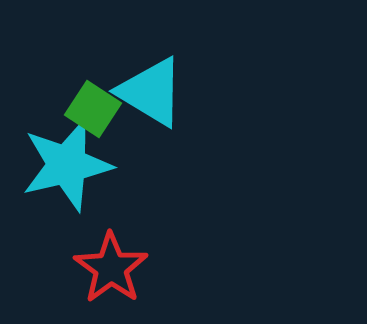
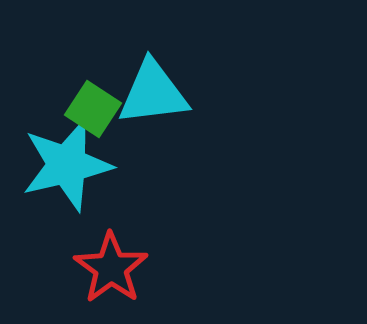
cyan triangle: moved 2 px right, 1 px down; rotated 38 degrees counterclockwise
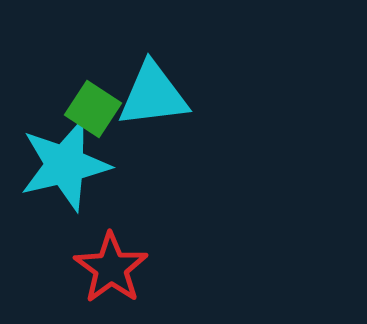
cyan triangle: moved 2 px down
cyan star: moved 2 px left
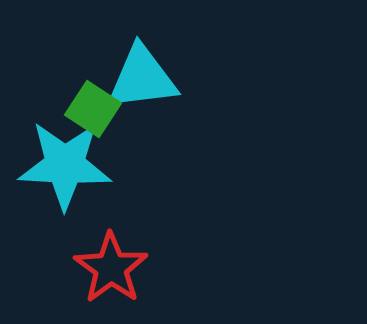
cyan triangle: moved 11 px left, 17 px up
cyan star: rotated 16 degrees clockwise
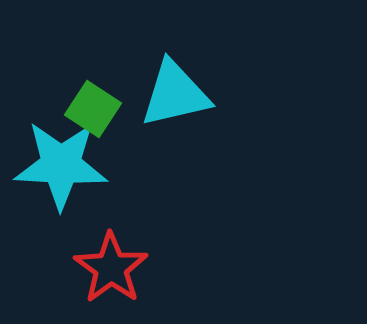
cyan triangle: moved 33 px right, 16 px down; rotated 6 degrees counterclockwise
cyan star: moved 4 px left
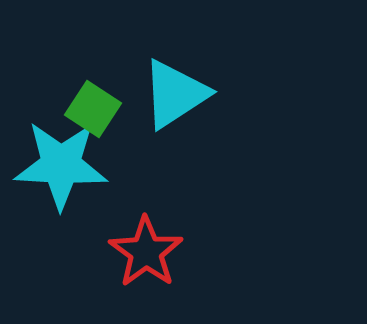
cyan triangle: rotated 20 degrees counterclockwise
red star: moved 35 px right, 16 px up
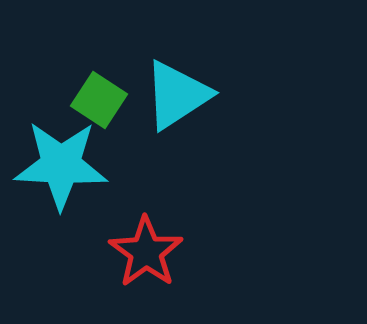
cyan triangle: moved 2 px right, 1 px down
green square: moved 6 px right, 9 px up
